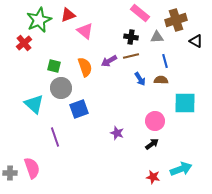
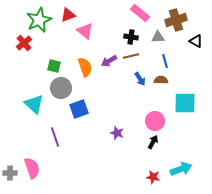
gray triangle: moved 1 px right
black arrow: moved 1 px right, 2 px up; rotated 24 degrees counterclockwise
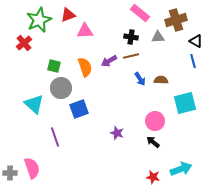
pink triangle: rotated 42 degrees counterclockwise
blue line: moved 28 px right
cyan square: rotated 15 degrees counterclockwise
black arrow: rotated 80 degrees counterclockwise
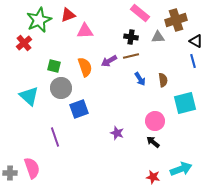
brown semicircle: moved 2 px right; rotated 80 degrees clockwise
cyan triangle: moved 5 px left, 8 px up
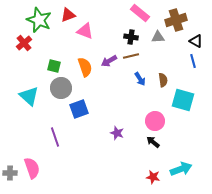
green star: rotated 25 degrees counterclockwise
pink triangle: rotated 24 degrees clockwise
cyan square: moved 2 px left, 3 px up; rotated 30 degrees clockwise
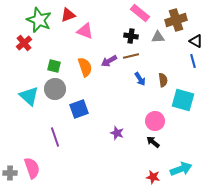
black cross: moved 1 px up
gray circle: moved 6 px left, 1 px down
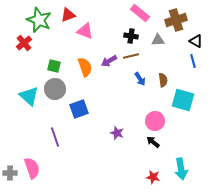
gray triangle: moved 3 px down
cyan arrow: rotated 100 degrees clockwise
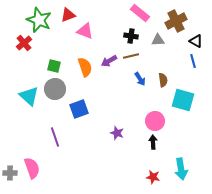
brown cross: moved 1 px down; rotated 10 degrees counterclockwise
black arrow: rotated 48 degrees clockwise
